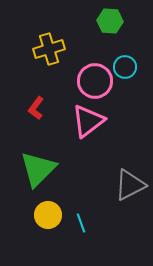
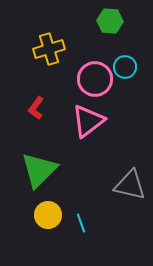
pink circle: moved 2 px up
green triangle: moved 1 px right, 1 px down
gray triangle: rotated 40 degrees clockwise
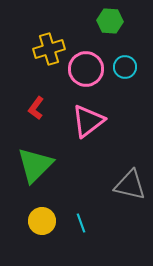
pink circle: moved 9 px left, 10 px up
green triangle: moved 4 px left, 5 px up
yellow circle: moved 6 px left, 6 px down
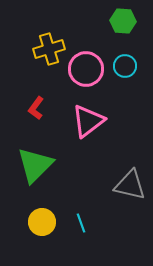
green hexagon: moved 13 px right
cyan circle: moved 1 px up
yellow circle: moved 1 px down
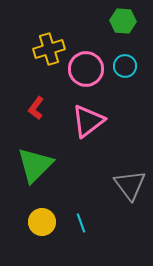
gray triangle: rotated 40 degrees clockwise
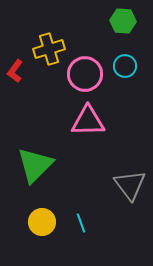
pink circle: moved 1 px left, 5 px down
red L-shape: moved 21 px left, 37 px up
pink triangle: rotated 36 degrees clockwise
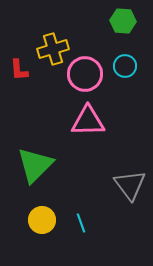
yellow cross: moved 4 px right
red L-shape: moved 4 px right, 1 px up; rotated 40 degrees counterclockwise
yellow circle: moved 2 px up
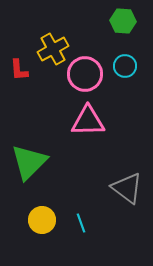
yellow cross: rotated 12 degrees counterclockwise
green triangle: moved 6 px left, 3 px up
gray triangle: moved 3 px left, 3 px down; rotated 16 degrees counterclockwise
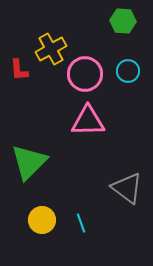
yellow cross: moved 2 px left
cyan circle: moved 3 px right, 5 px down
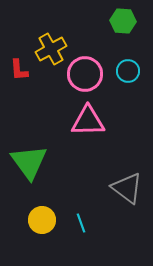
green triangle: rotated 21 degrees counterclockwise
